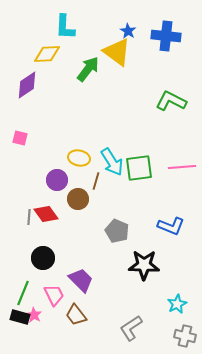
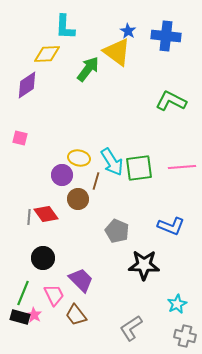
purple circle: moved 5 px right, 5 px up
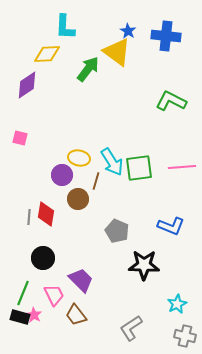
red diamond: rotated 45 degrees clockwise
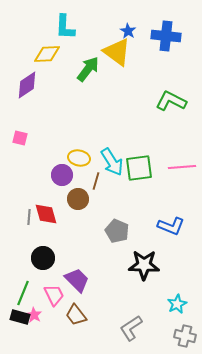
red diamond: rotated 25 degrees counterclockwise
purple trapezoid: moved 4 px left
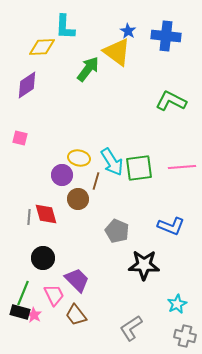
yellow diamond: moved 5 px left, 7 px up
black rectangle: moved 5 px up
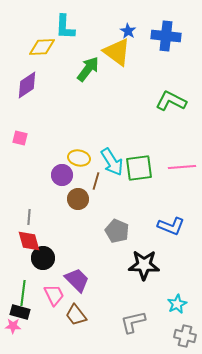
red diamond: moved 17 px left, 27 px down
green line: rotated 15 degrees counterclockwise
pink star: moved 21 px left, 11 px down; rotated 28 degrees counterclockwise
gray L-shape: moved 2 px right, 6 px up; rotated 20 degrees clockwise
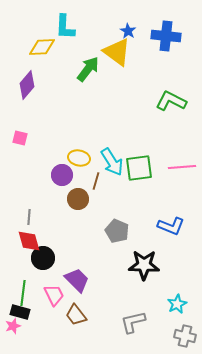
purple diamond: rotated 16 degrees counterclockwise
pink star: rotated 21 degrees counterclockwise
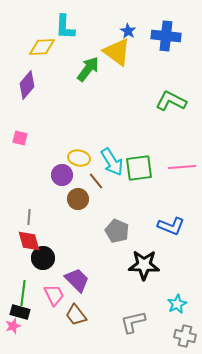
brown line: rotated 54 degrees counterclockwise
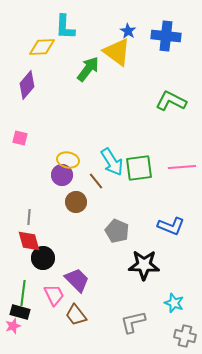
yellow ellipse: moved 11 px left, 2 px down
brown circle: moved 2 px left, 3 px down
cyan star: moved 3 px left, 1 px up; rotated 24 degrees counterclockwise
